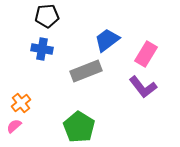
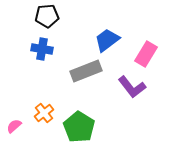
purple L-shape: moved 11 px left
orange cross: moved 23 px right, 10 px down
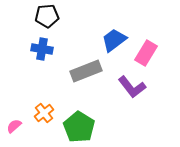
blue trapezoid: moved 7 px right
pink rectangle: moved 1 px up
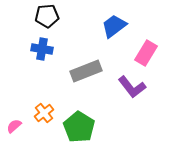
blue trapezoid: moved 14 px up
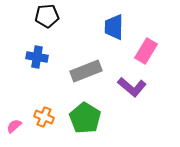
blue trapezoid: moved 1 px down; rotated 52 degrees counterclockwise
blue cross: moved 5 px left, 8 px down
pink rectangle: moved 2 px up
purple L-shape: rotated 12 degrees counterclockwise
orange cross: moved 4 px down; rotated 30 degrees counterclockwise
green pentagon: moved 6 px right, 9 px up
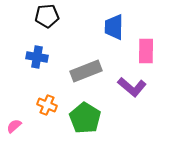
pink rectangle: rotated 30 degrees counterclockwise
orange cross: moved 3 px right, 12 px up
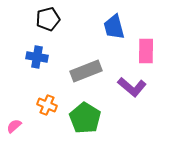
black pentagon: moved 1 px right, 3 px down; rotated 10 degrees counterclockwise
blue trapezoid: rotated 16 degrees counterclockwise
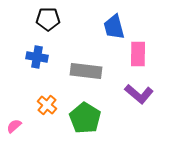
black pentagon: rotated 15 degrees clockwise
pink rectangle: moved 8 px left, 3 px down
gray rectangle: rotated 28 degrees clockwise
purple L-shape: moved 7 px right, 7 px down
orange cross: rotated 18 degrees clockwise
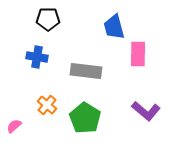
purple L-shape: moved 7 px right, 17 px down
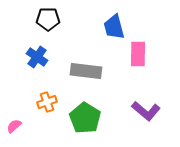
blue cross: rotated 25 degrees clockwise
orange cross: moved 3 px up; rotated 30 degrees clockwise
